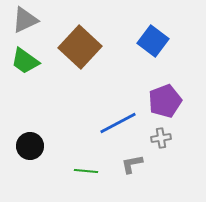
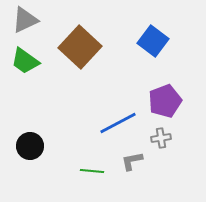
gray L-shape: moved 3 px up
green line: moved 6 px right
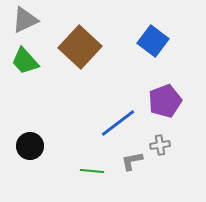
green trapezoid: rotated 12 degrees clockwise
blue line: rotated 9 degrees counterclockwise
gray cross: moved 1 px left, 7 px down
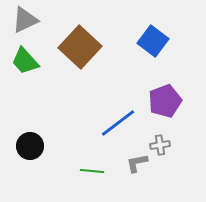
gray L-shape: moved 5 px right, 2 px down
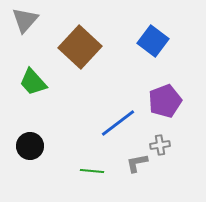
gray triangle: rotated 24 degrees counterclockwise
green trapezoid: moved 8 px right, 21 px down
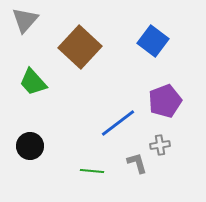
gray L-shape: rotated 85 degrees clockwise
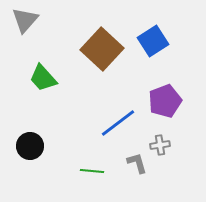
blue square: rotated 20 degrees clockwise
brown square: moved 22 px right, 2 px down
green trapezoid: moved 10 px right, 4 px up
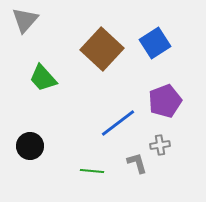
blue square: moved 2 px right, 2 px down
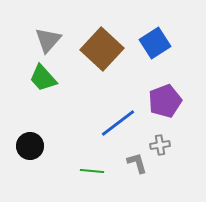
gray triangle: moved 23 px right, 20 px down
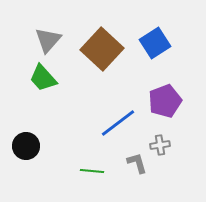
black circle: moved 4 px left
